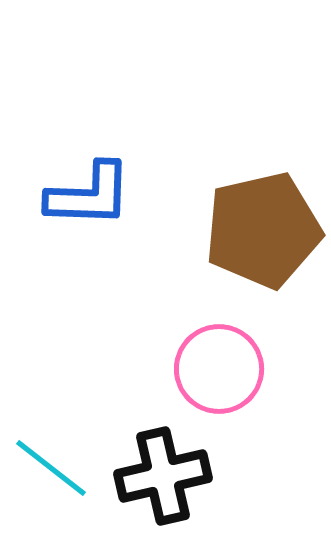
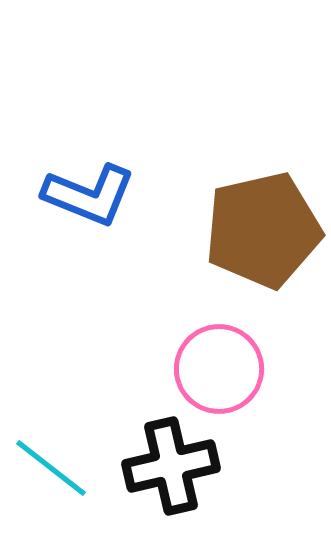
blue L-shape: rotated 20 degrees clockwise
black cross: moved 8 px right, 10 px up
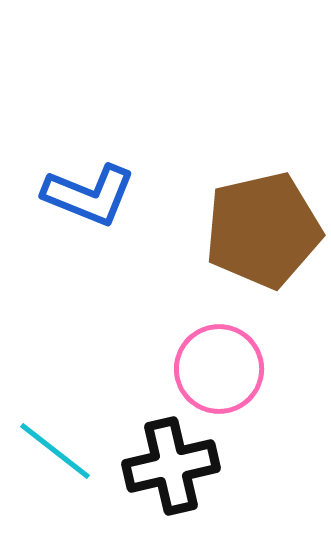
cyan line: moved 4 px right, 17 px up
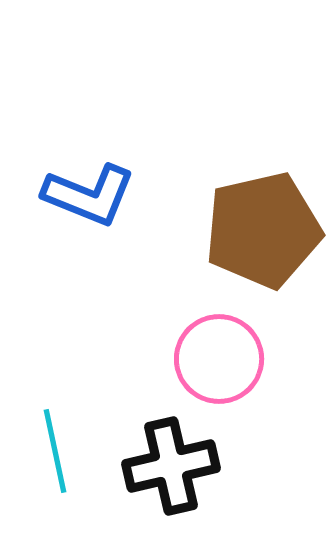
pink circle: moved 10 px up
cyan line: rotated 40 degrees clockwise
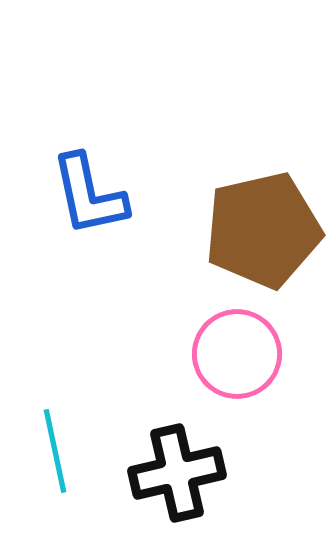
blue L-shape: rotated 56 degrees clockwise
pink circle: moved 18 px right, 5 px up
black cross: moved 6 px right, 7 px down
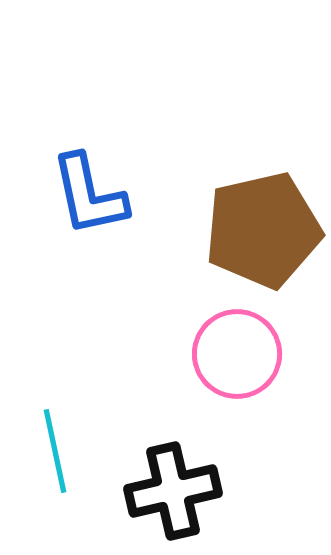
black cross: moved 4 px left, 18 px down
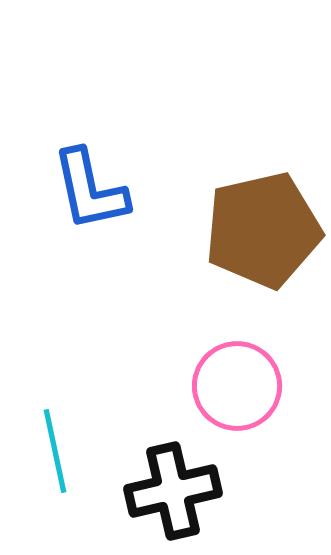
blue L-shape: moved 1 px right, 5 px up
pink circle: moved 32 px down
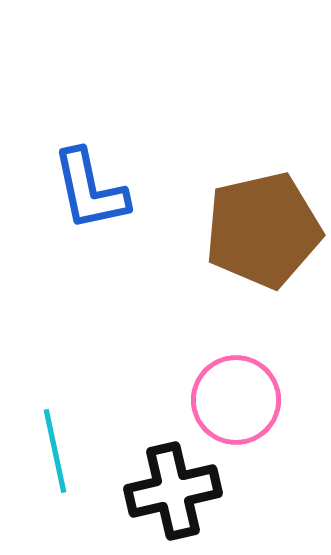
pink circle: moved 1 px left, 14 px down
